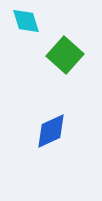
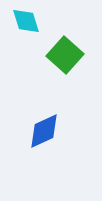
blue diamond: moved 7 px left
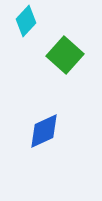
cyan diamond: rotated 60 degrees clockwise
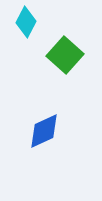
cyan diamond: moved 1 px down; rotated 16 degrees counterclockwise
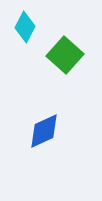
cyan diamond: moved 1 px left, 5 px down
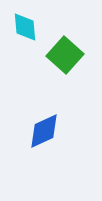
cyan diamond: rotated 32 degrees counterclockwise
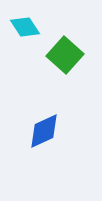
cyan diamond: rotated 28 degrees counterclockwise
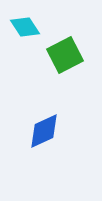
green square: rotated 21 degrees clockwise
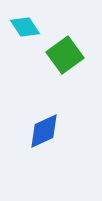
green square: rotated 9 degrees counterclockwise
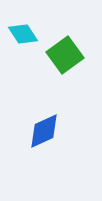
cyan diamond: moved 2 px left, 7 px down
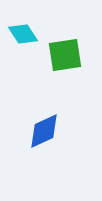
green square: rotated 27 degrees clockwise
